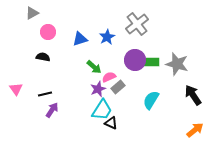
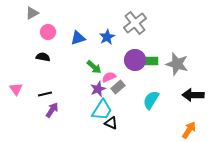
gray cross: moved 2 px left, 1 px up
blue triangle: moved 2 px left, 1 px up
green rectangle: moved 1 px left, 1 px up
black arrow: rotated 55 degrees counterclockwise
orange arrow: moved 6 px left; rotated 18 degrees counterclockwise
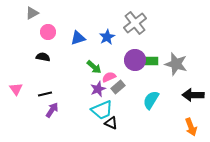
gray star: moved 1 px left
cyan trapezoid: rotated 35 degrees clockwise
orange arrow: moved 2 px right, 3 px up; rotated 126 degrees clockwise
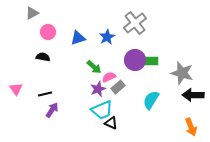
gray star: moved 6 px right, 9 px down
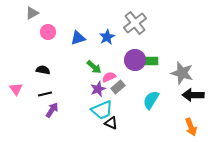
black semicircle: moved 13 px down
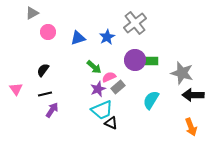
black semicircle: rotated 64 degrees counterclockwise
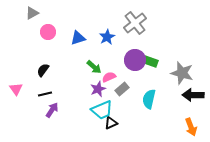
green rectangle: rotated 18 degrees clockwise
gray rectangle: moved 4 px right, 2 px down
cyan semicircle: moved 2 px left, 1 px up; rotated 18 degrees counterclockwise
black triangle: rotated 48 degrees counterclockwise
